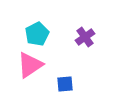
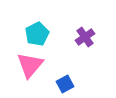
pink triangle: rotated 16 degrees counterclockwise
blue square: rotated 24 degrees counterclockwise
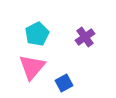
pink triangle: moved 2 px right, 2 px down
blue square: moved 1 px left, 1 px up
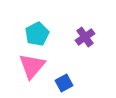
pink triangle: moved 1 px up
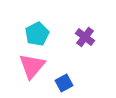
purple cross: rotated 18 degrees counterclockwise
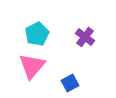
blue square: moved 6 px right
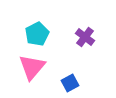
pink triangle: moved 1 px down
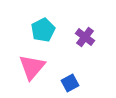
cyan pentagon: moved 6 px right, 4 px up
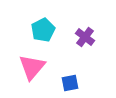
blue square: rotated 18 degrees clockwise
